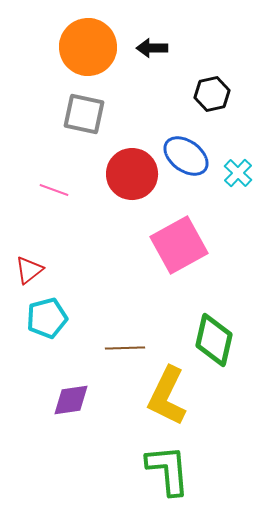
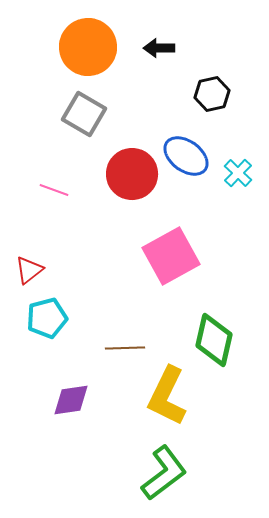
black arrow: moved 7 px right
gray square: rotated 18 degrees clockwise
pink square: moved 8 px left, 11 px down
green L-shape: moved 4 px left, 3 px down; rotated 58 degrees clockwise
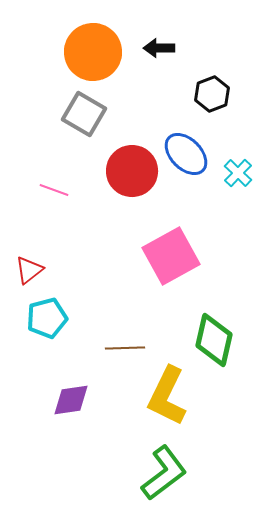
orange circle: moved 5 px right, 5 px down
black hexagon: rotated 8 degrees counterclockwise
blue ellipse: moved 2 px up; rotated 9 degrees clockwise
red circle: moved 3 px up
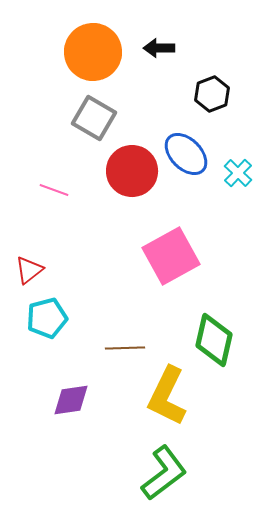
gray square: moved 10 px right, 4 px down
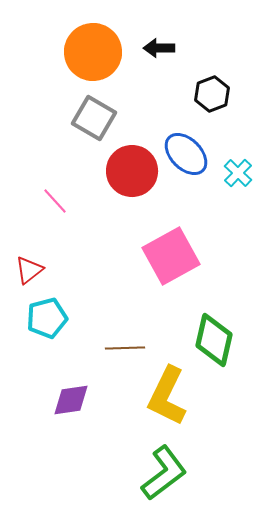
pink line: moved 1 px right, 11 px down; rotated 28 degrees clockwise
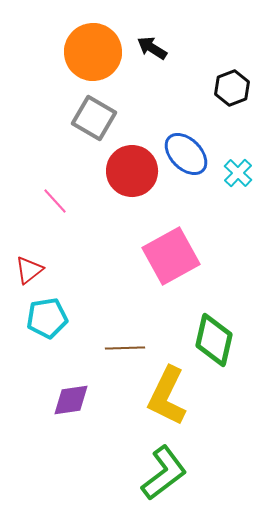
black arrow: moved 7 px left; rotated 32 degrees clockwise
black hexagon: moved 20 px right, 6 px up
cyan pentagon: rotated 6 degrees clockwise
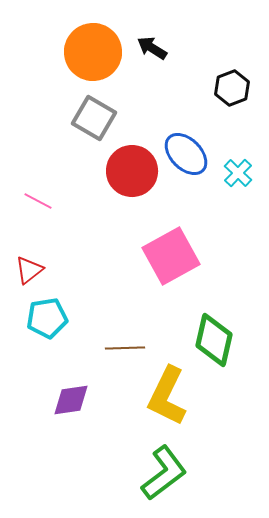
pink line: moved 17 px left; rotated 20 degrees counterclockwise
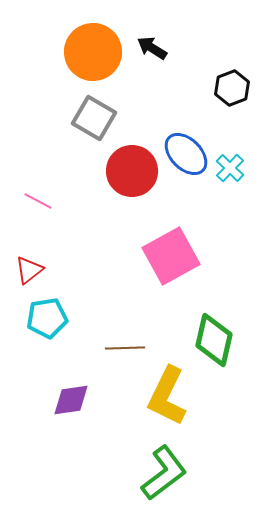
cyan cross: moved 8 px left, 5 px up
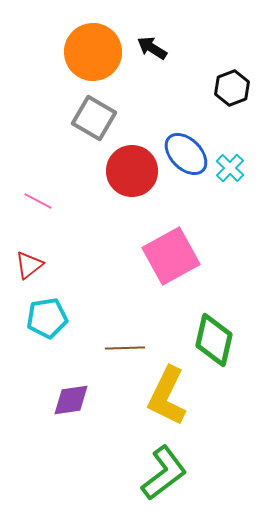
red triangle: moved 5 px up
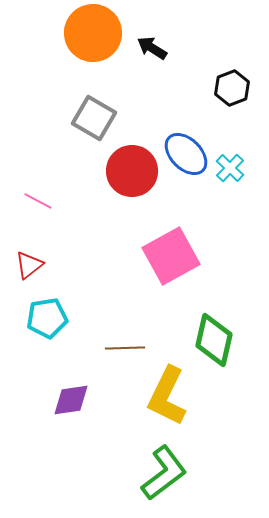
orange circle: moved 19 px up
